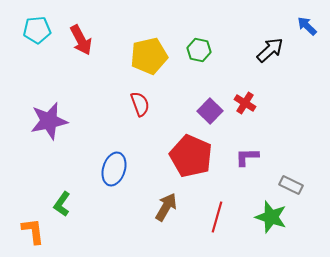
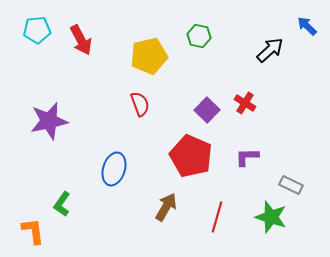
green hexagon: moved 14 px up
purple square: moved 3 px left, 1 px up
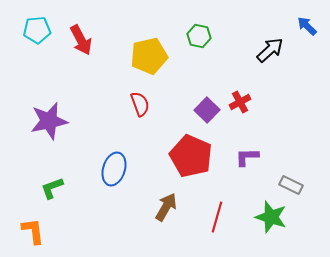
red cross: moved 5 px left, 1 px up; rotated 30 degrees clockwise
green L-shape: moved 10 px left, 16 px up; rotated 35 degrees clockwise
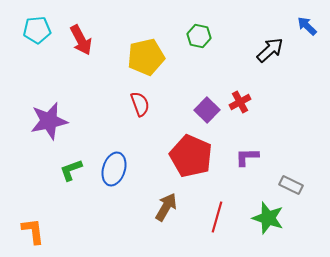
yellow pentagon: moved 3 px left, 1 px down
green L-shape: moved 19 px right, 18 px up
green star: moved 3 px left, 1 px down
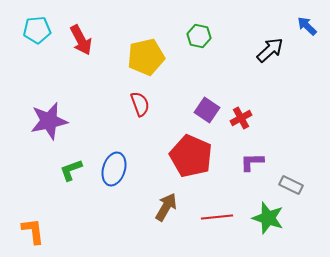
red cross: moved 1 px right, 16 px down
purple square: rotated 10 degrees counterclockwise
purple L-shape: moved 5 px right, 5 px down
red line: rotated 68 degrees clockwise
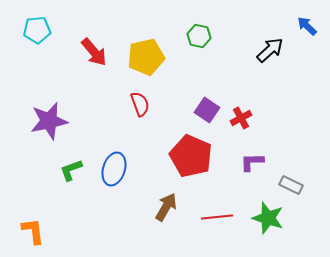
red arrow: moved 13 px right, 12 px down; rotated 12 degrees counterclockwise
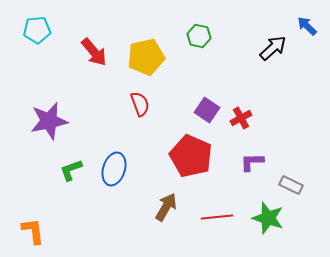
black arrow: moved 3 px right, 2 px up
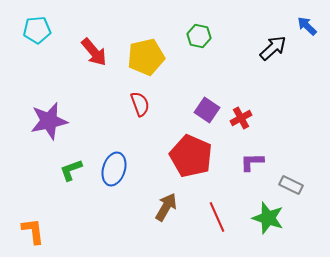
red line: rotated 72 degrees clockwise
